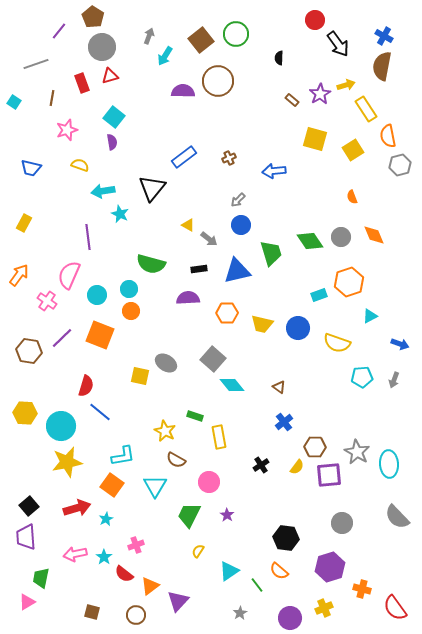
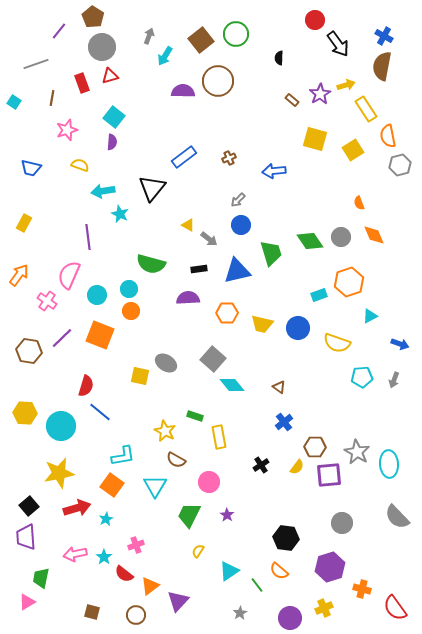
purple semicircle at (112, 142): rotated 14 degrees clockwise
orange semicircle at (352, 197): moved 7 px right, 6 px down
yellow star at (67, 462): moved 8 px left, 11 px down
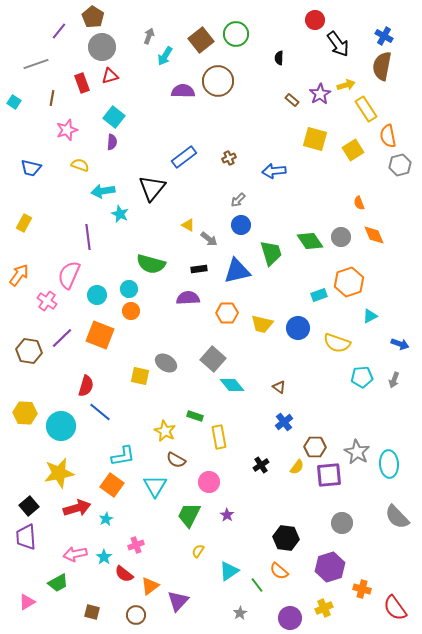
green trapezoid at (41, 578): moved 17 px right, 5 px down; rotated 130 degrees counterclockwise
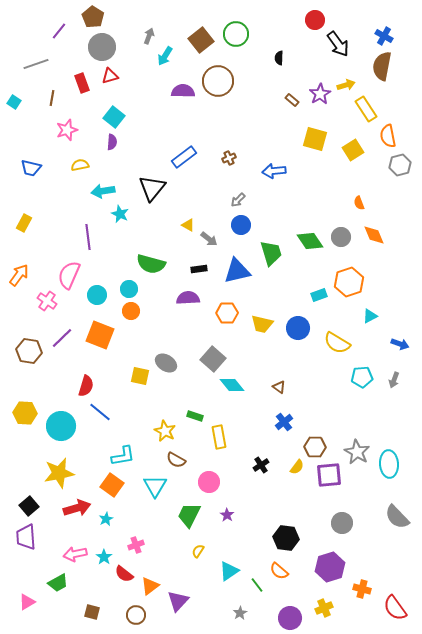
yellow semicircle at (80, 165): rotated 30 degrees counterclockwise
yellow semicircle at (337, 343): rotated 12 degrees clockwise
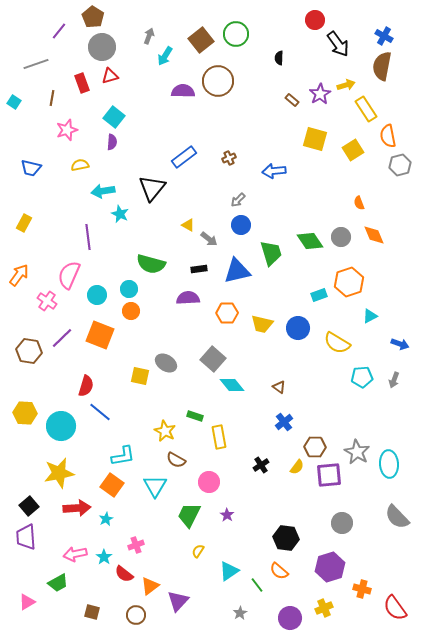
red arrow at (77, 508): rotated 12 degrees clockwise
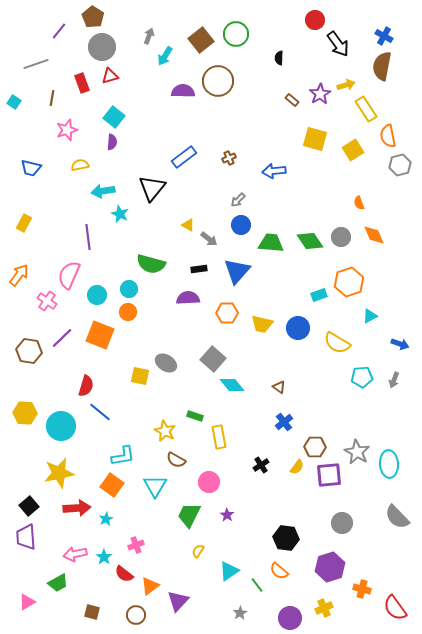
green trapezoid at (271, 253): moved 10 px up; rotated 68 degrees counterclockwise
blue triangle at (237, 271): rotated 36 degrees counterclockwise
orange circle at (131, 311): moved 3 px left, 1 px down
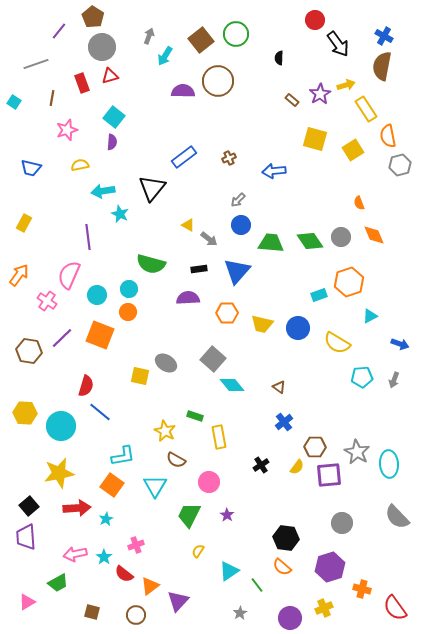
orange semicircle at (279, 571): moved 3 px right, 4 px up
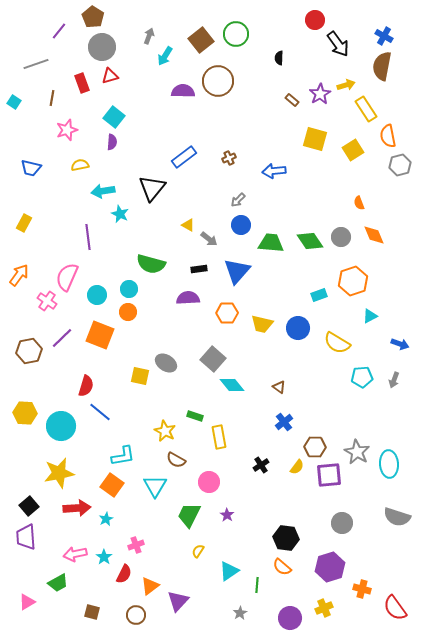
pink semicircle at (69, 275): moved 2 px left, 2 px down
orange hexagon at (349, 282): moved 4 px right, 1 px up
brown hexagon at (29, 351): rotated 20 degrees counterclockwise
gray semicircle at (397, 517): rotated 28 degrees counterclockwise
red semicircle at (124, 574): rotated 102 degrees counterclockwise
green line at (257, 585): rotated 42 degrees clockwise
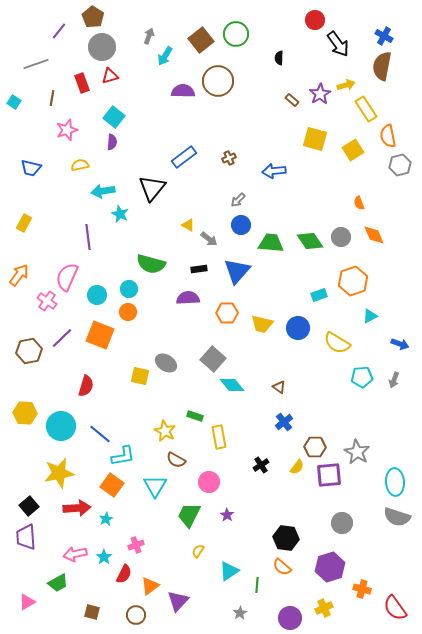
blue line at (100, 412): moved 22 px down
cyan ellipse at (389, 464): moved 6 px right, 18 px down
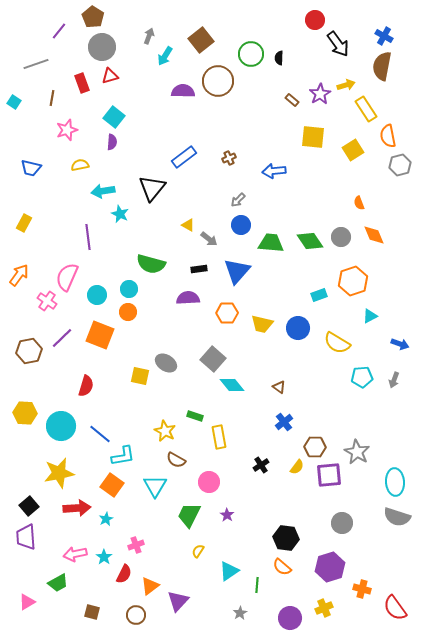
green circle at (236, 34): moved 15 px right, 20 px down
yellow square at (315, 139): moved 2 px left, 2 px up; rotated 10 degrees counterclockwise
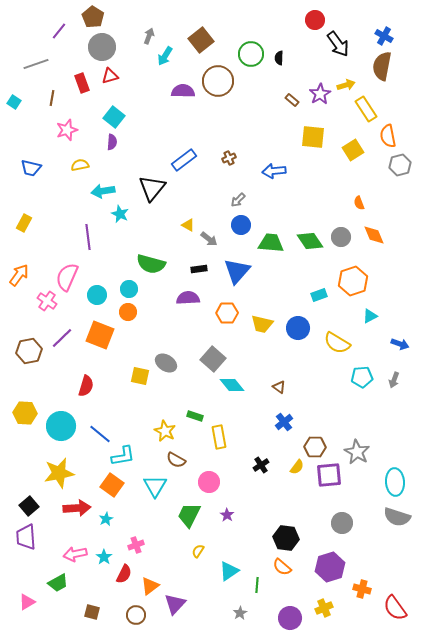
blue rectangle at (184, 157): moved 3 px down
purple triangle at (178, 601): moved 3 px left, 3 px down
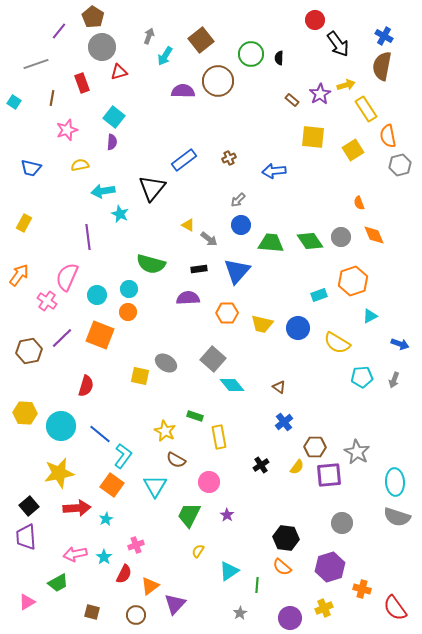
red triangle at (110, 76): moved 9 px right, 4 px up
cyan L-shape at (123, 456): rotated 45 degrees counterclockwise
